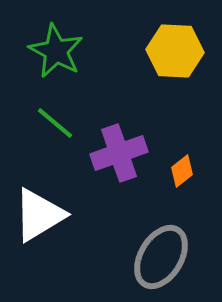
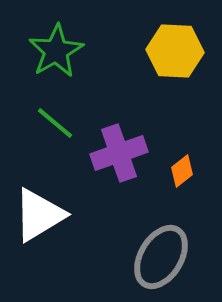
green star: rotated 14 degrees clockwise
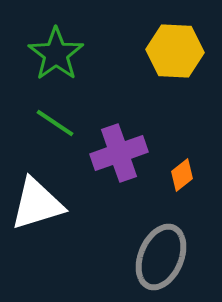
green star: moved 3 px down; rotated 6 degrees counterclockwise
green line: rotated 6 degrees counterclockwise
orange diamond: moved 4 px down
white triangle: moved 2 px left, 11 px up; rotated 14 degrees clockwise
gray ellipse: rotated 8 degrees counterclockwise
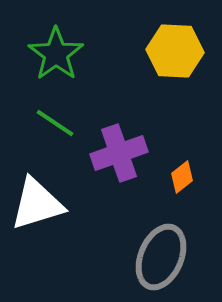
orange diamond: moved 2 px down
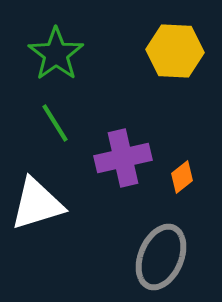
green line: rotated 24 degrees clockwise
purple cross: moved 4 px right, 5 px down; rotated 6 degrees clockwise
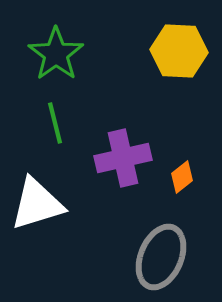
yellow hexagon: moved 4 px right
green line: rotated 18 degrees clockwise
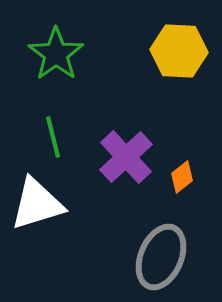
green line: moved 2 px left, 14 px down
purple cross: moved 3 px right, 1 px up; rotated 30 degrees counterclockwise
